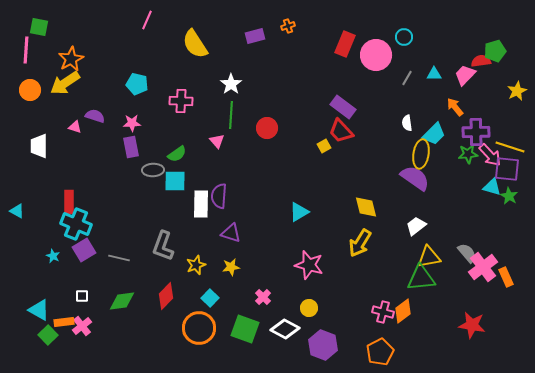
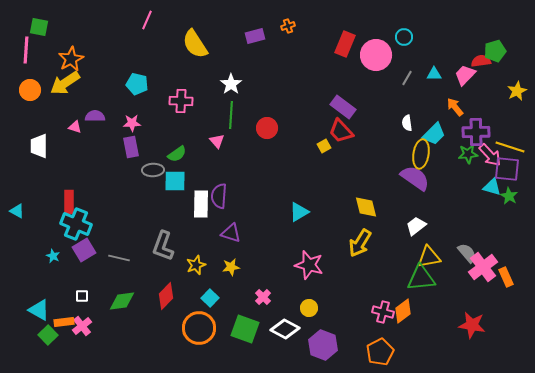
purple semicircle at (95, 116): rotated 18 degrees counterclockwise
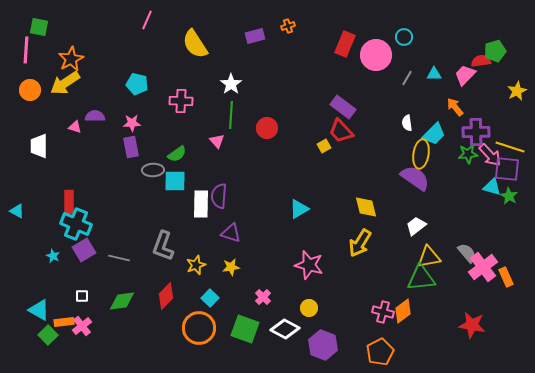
cyan triangle at (299, 212): moved 3 px up
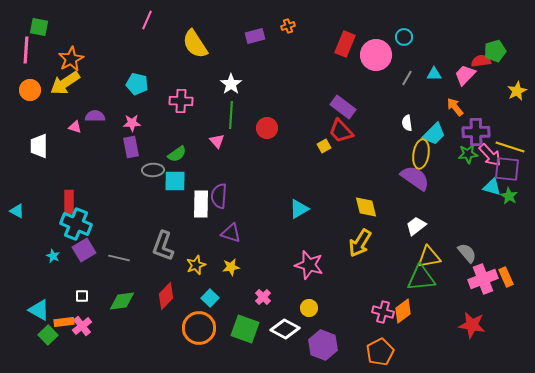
pink cross at (483, 267): moved 12 px down; rotated 16 degrees clockwise
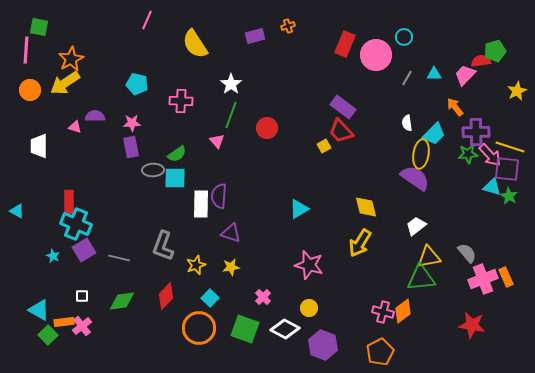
green line at (231, 115): rotated 16 degrees clockwise
cyan square at (175, 181): moved 3 px up
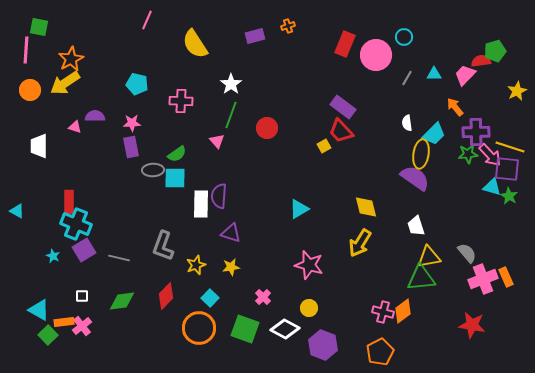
white trapezoid at (416, 226): rotated 70 degrees counterclockwise
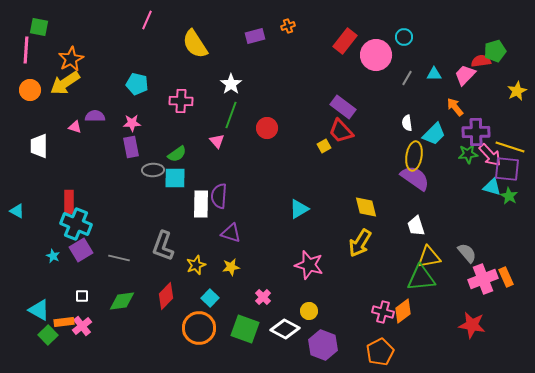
red rectangle at (345, 44): moved 3 px up; rotated 15 degrees clockwise
yellow ellipse at (421, 154): moved 7 px left, 2 px down
purple square at (84, 250): moved 3 px left
yellow circle at (309, 308): moved 3 px down
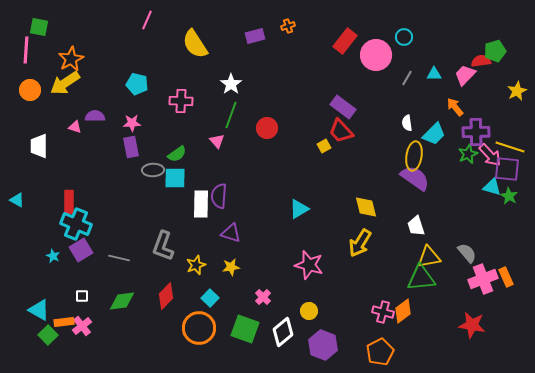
green star at (468, 154): rotated 18 degrees counterclockwise
cyan triangle at (17, 211): moved 11 px up
white diamond at (285, 329): moved 2 px left, 3 px down; rotated 68 degrees counterclockwise
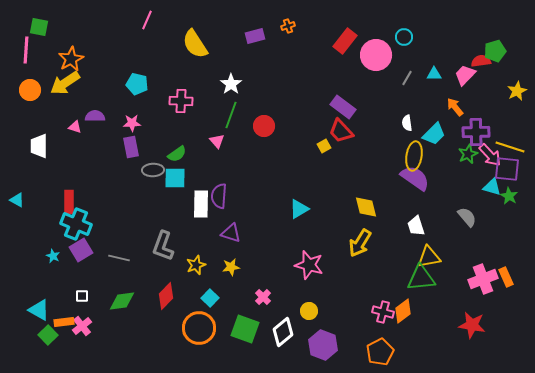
red circle at (267, 128): moved 3 px left, 2 px up
gray semicircle at (467, 253): moved 36 px up
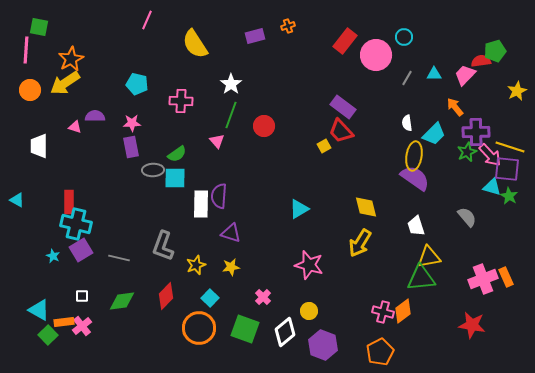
green star at (468, 154): moved 1 px left, 2 px up
cyan cross at (76, 224): rotated 8 degrees counterclockwise
white diamond at (283, 332): moved 2 px right
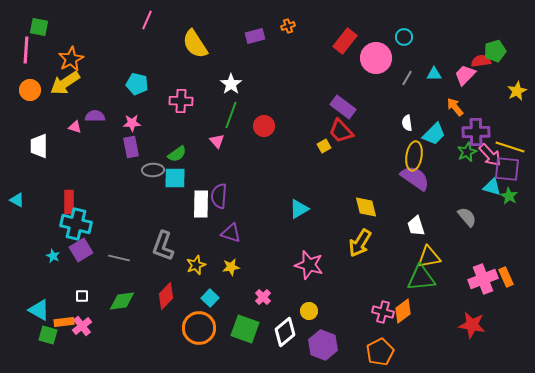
pink circle at (376, 55): moved 3 px down
green square at (48, 335): rotated 30 degrees counterclockwise
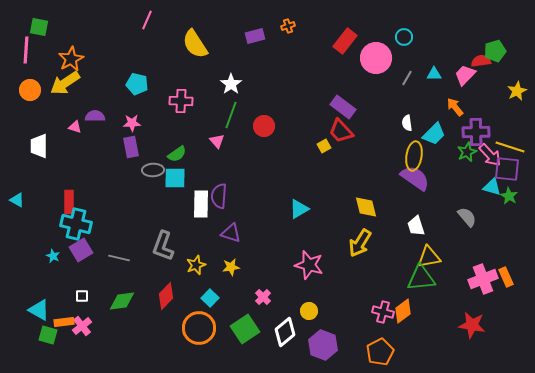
green square at (245, 329): rotated 36 degrees clockwise
